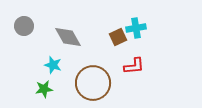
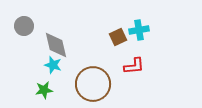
cyan cross: moved 3 px right, 2 px down
gray diamond: moved 12 px left, 8 px down; rotated 16 degrees clockwise
brown circle: moved 1 px down
green star: moved 1 px down
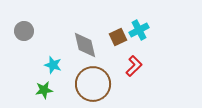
gray circle: moved 5 px down
cyan cross: rotated 18 degrees counterclockwise
gray diamond: moved 29 px right
red L-shape: rotated 40 degrees counterclockwise
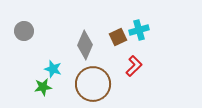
cyan cross: rotated 12 degrees clockwise
gray diamond: rotated 36 degrees clockwise
cyan star: moved 4 px down
green star: moved 1 px left, 3 px up
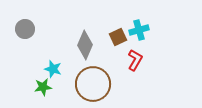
gray circle: moved 1 px right, 2 px up
red L-shape: moved 1 px right, 6 px up; rotated 15 degrees counterclockwise
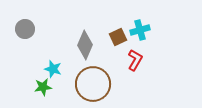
cyan cross: moved 1 px right
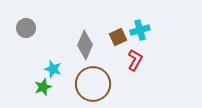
gray circle: moved 1 px right, 1 px up
green star: rotated 12 degrees counterclockwise
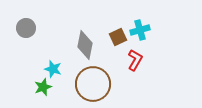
gray diamond: rotated 12 degrees counterclockwise
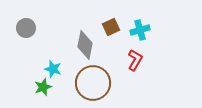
brown square: moved 7 px left, 10 px up
brown circle: moved 1 px up
